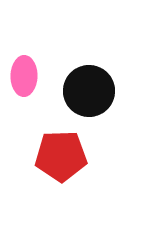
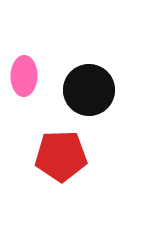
black circle: moved 1 px up
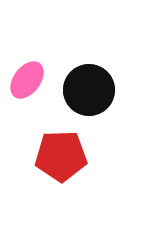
pink ellipse: moved 3 px right, 4 px down; rotated 36 degrees clockwise
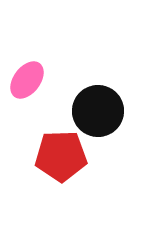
black circle: moved 9 px right, 21 px down
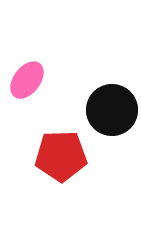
black circle: moved 14 px right, 1 px up
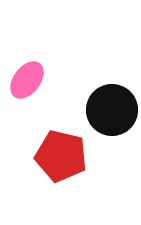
red pentagon: rotated 15 degrees clockwise
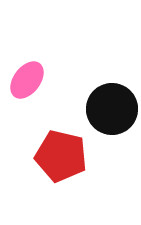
black circle: moved 1 px up
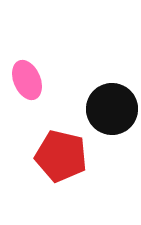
pink ellipse: rotated 60 degrees counterclockwise
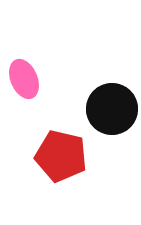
pink ellipse: moved 3 px left, 1 px up
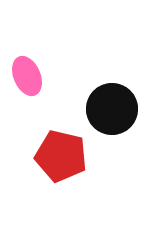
pink ellipse: moved 3 px right, 3 px up
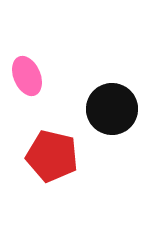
red pentagon: moved 9 px left
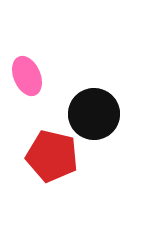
black circle: moved 18 px left, 5 px down
